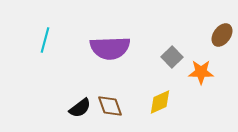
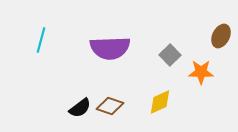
brown ellipse: moved 1 px left, 1 px down; rotated 10 degrees counterclockwise
cyan line: moved 4 px left
gray square: moved 2 px left, 2 px up
brown diamond: rotated 52 degrees counterclockwise
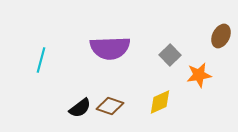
cyan line: moved 20 px down
orange star: moved 2 px left, 3 px down; rotated 10 degrees counterclockwise
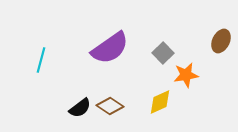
brown ellipse: moved 5 px down
purple semicircle: rotated 33 degrees counterclockwise
gray square: moved 7 px left, 2 px up
orange star: moved 13 px left
brown diamond: rotated 16 degrees clockwise
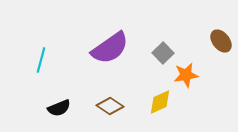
brown ellipse: rotated 65 degrees counterclockwise
black semicircle: moved 21 px left; rotated 15 degrees clockwise
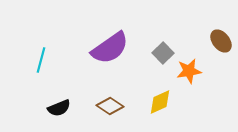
orange star: moved 3 px right, 4 px up
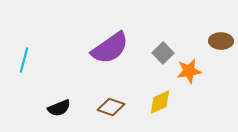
brown ellipse: rotated 50 degrees counterclockwise
cyan line: moved 17 px left
brown diamond: moved 1 px right, 1 px down; rotated 16 degrees counterclockwise
